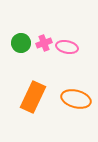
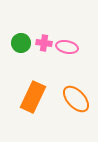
pink cross: rotated 28 degrees clockwise
orange ellipse: rotated 32 degrees clockwise
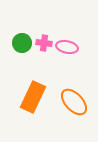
green circle: moved 1 px right
orange ellipse: moved 2 px left, 3 px down
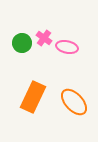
pink cross: moved 5 px up; rotated 28 degrees clockwise
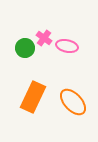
green circle: moved 3 px right, 5 px down
pink ellipse: moved 1 px up
orange ellipse: moved 1 px left
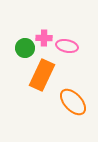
pink cross: rotated 35 degrees counterclockwise
orange rectangle: moved 9 px right, 22 px up
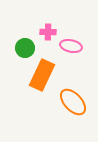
pink cross: moved 4 px right, 6 px up
pink ellipse: moved 4 px right
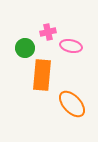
pink cross: rotated 14 degrees counterclockwise
orange rectangle: rotated 20 degrees counterclockwise
orange ellipse: moved 1 px left, 2 px down
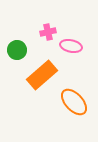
green circle: moved 8 px left, 2 px down
orange rectangle: rotated 44 degrees clockwise
orange ellipse: moved 2 px right, 2 px up
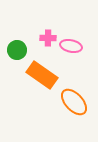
pink cross: moved 6 px down; rotated 14 degrees clockwise
orange rectangle: rotated 76 degrees clockwise
